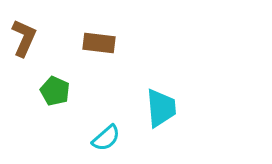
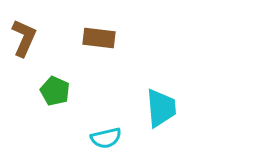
brown rectangle: moved 5 px up
cyan semicircle: rotated 28 degrees clockwise
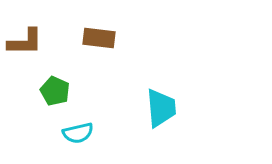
brown L-shape: moved 1 px right, 4 px down; rotated 66 degrees clockwise
cyan semicircle: moved 28 px left, 5 px up
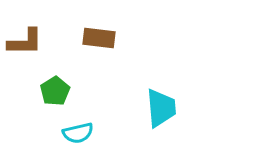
green pentagon: rotated 16 degrees clockwise
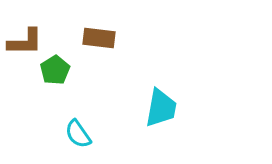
green pentagon: moved 21 px up
cyan trapezoid: rotated 15 degrees clockwise
cyan semicircle: moved 1 px down; rotated 68 degrees clockwise
